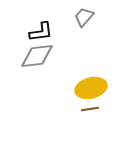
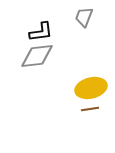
gray trapezoid: rotated 20 degrees counterclockwise
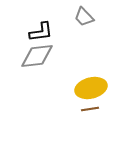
gray trapezoid: rotated 65 degrees counterclockwise
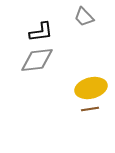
gray diamond: moved 4 px down
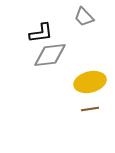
black L-shape: moved 1 px down
gray diamond: moved 13 px right, 5 px up
yellow ellipse: moved 1 px left, 6 px up
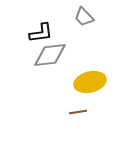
brown line: moved 12 px left, 3 px down
